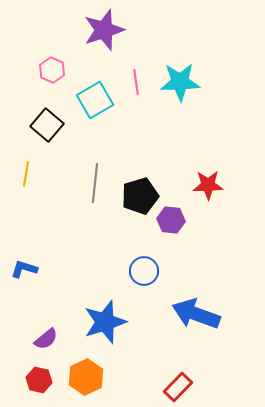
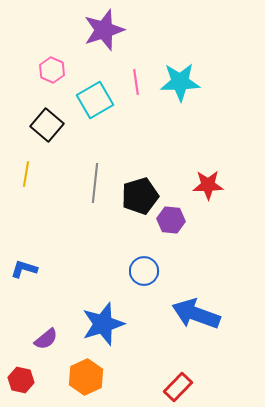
blue star: moved 2 px left, 2 px down
red hexagon: moved 18 px left
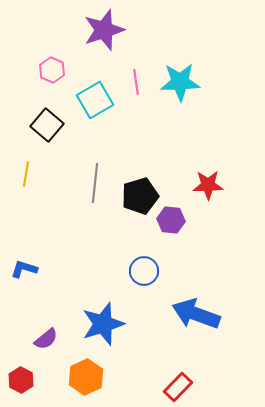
red hexagon: rotated 15 degrees clockwise
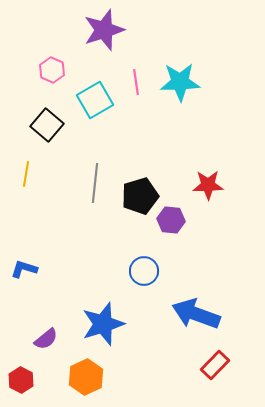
red rectangle: moved 37 px right, 22 px up
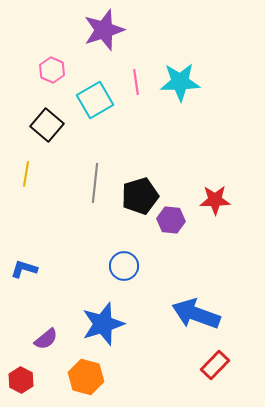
red star: moved 7 px right, 15 px down
blue circle: moved 20 px left, 5 px up
orange hexagon: rotated 20 degrees counterclockwise
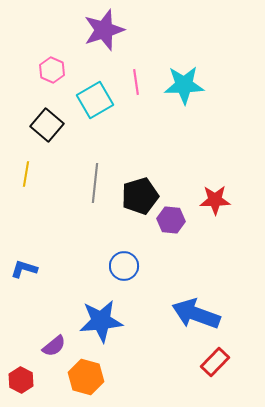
cyan star: moved 4 px right, 3 px down
blue star: moved 2 px left, 3 px up; rotated 12 degrees clockwise
purple semicircle: moved 8 px right, 7 px down
red rectangle: moved 3 px up
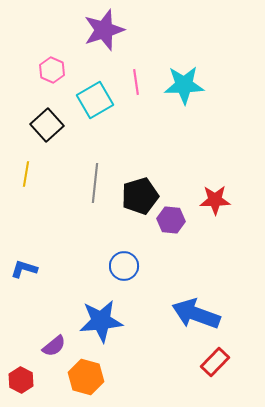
black square: rotated 8 degrees clockwise
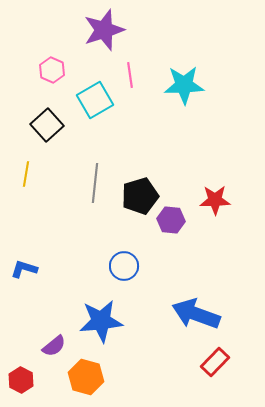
pink line: moved 6 px left, 7 px up
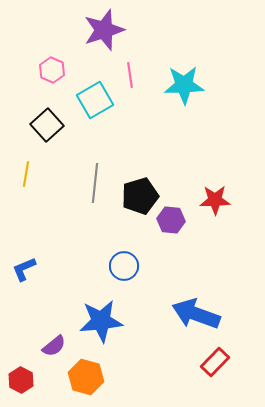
blue L-shape: rotated 40 degrees counterclockwise
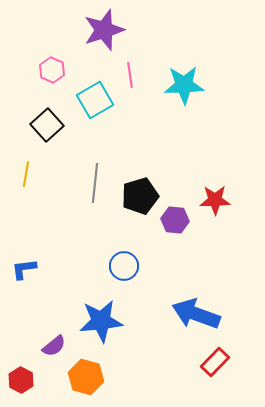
purple hexagon: moved 4 px right
blue L-shape: rotated 16 degrees clockwise
